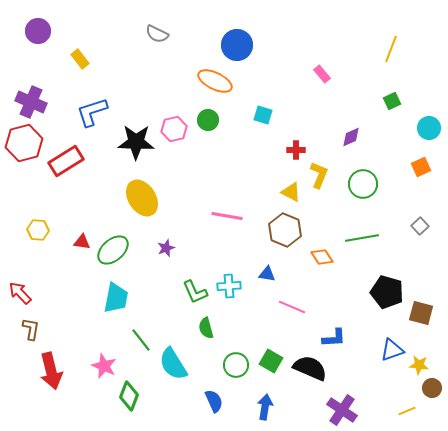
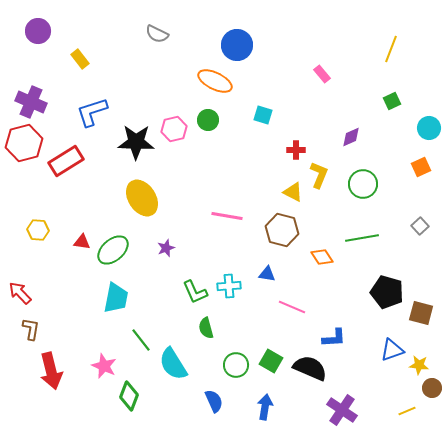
yellow triangle at (291, 192): moved 2 px right
brown hexagon at (285, 230): moved 3 px left; rotated 8 degrees counterclockwise
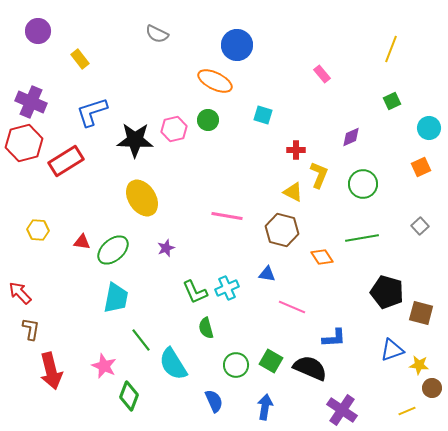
black star at (136, 142): moved 1 px left, 2 px up
cyan cross at (229, 286): moved 2 px left, 2 px down; rotated 20 degrees counterclockwise
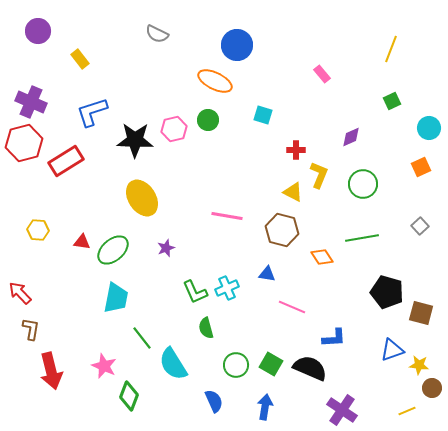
green line at (141, 340): moved 1 px right, 2 px up
green square at (271, 361): moved 3 px down
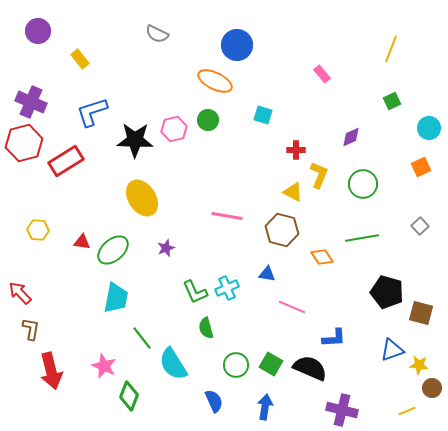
purple cross at (342, 410): rotated 20 degrees counterclockwise
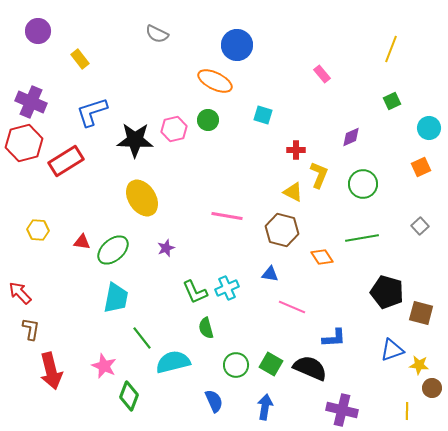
blue triangle at (267, 274): moved 3 px right
cyan semicircle at (173, 364): moved 2 px up; rotated 108 degrees clockwise
yellow line at (407, 411): rotated 66 degrees counterclockwise
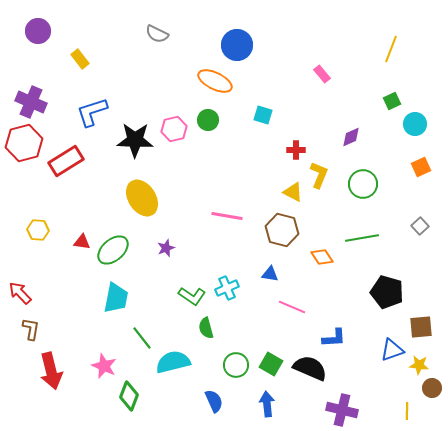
cyan circle at (429, 128): moved 14 px left, 4 px up
green L-shape at (195, 292): moved 3 px left, 4 px down; rotated 32 degrees counterclockwise
brown square at (421, 313): moved 14 px down; rotated 20 degrees counterclockwise
blue arrow at (265, 407): moved 2 px right, 3 px up; rotated 15 degrees counterclockwise
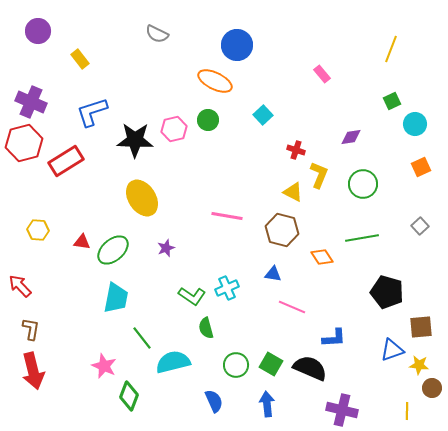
cyan square at (263, 115): rotated 30 degrees clockwise
purple diamond at (351, 137): rotated 15 degrees clockwise
red cross at (296, 150): rotated 18 degrees clockwise
blue triangle at (270, 274): moved 3 px right
red arrow at (20, 293): moved 7 px up
red arrow at (51, 371): moved 18 px left
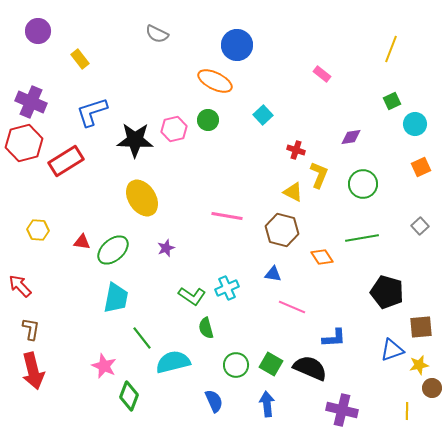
pink rectangle at (322, 74): rotated 12 degrees counterclockwise
yellow star at (419, 365): rotated 18 degrees counterclockwise
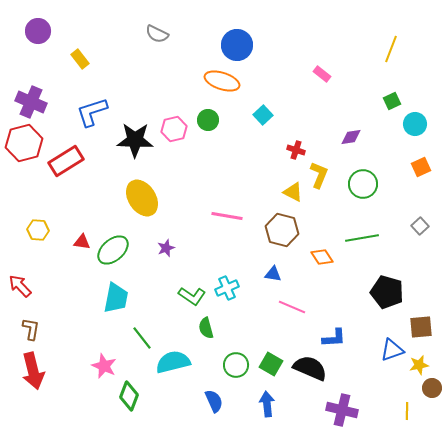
orange ellipse at (215, 81): moved 7 px right; rotated 8 degrees counterclockwise
